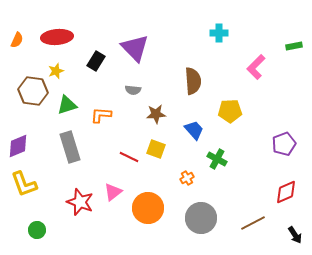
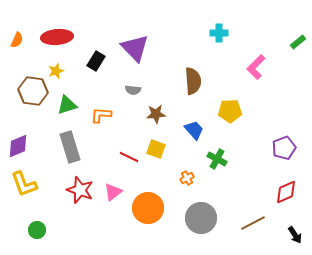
green rectangle: moved 4 px right, 4 px up; rotated 28 degrees counterclockwise
purple pentagon: moved 4 px down
red star: moved 12 px up
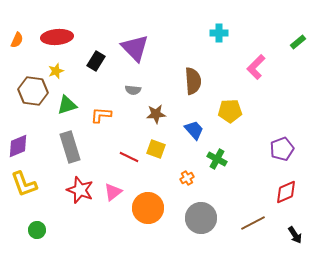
purple pentagon: moved 2 px left, 1 px down
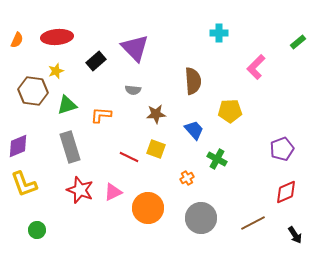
black rectangle: rotated 18 degrees clockwise
pink triangle: rotated 12 degrees clockwise
